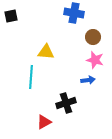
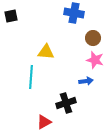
brown circle: moved 1 px down
blue arrow: moved 2 px left, 1 px down
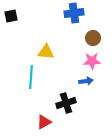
blue cross: rotated 18 degrees counterclockwise
pink star: moved 3 px left, 1 px down; rotated 18 degrees counterclockwise
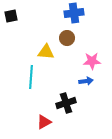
brown circle: moved 26 px left
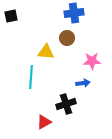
blue arrow: moved 3 px left, 2 px down
black cross: moved 1 px down
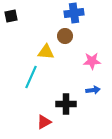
brown circle: moved 2 px left, 2 px up
cyan line: rotated 20 degrees clockwise
blue arrow: moved 10 px right, 7 px down
black cross: rotated 18 degrees clockwise
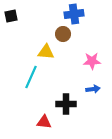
blue cross: moved 1 px down
brown circle: moved 2 px left, 2 px up
blue arrow: moved 1 px up
red triangle: rotated 35 degrees clockwise
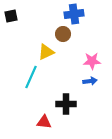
yellow triangle: rotated 30 degrees counterclockwise
blue arrow: moved 3 px left, 8 px up
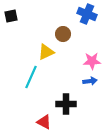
blue cross: moved 13 px right; rotated 30 degrees clockwise
red triangle: rotated 21 degrees clockwise
